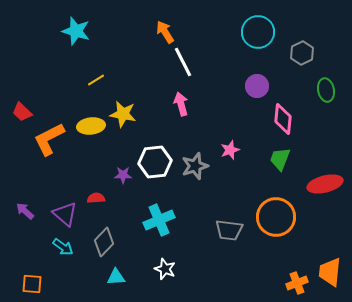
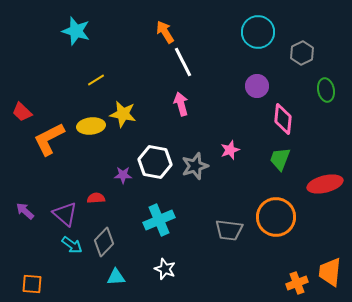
white hexagon: rotated 16 degrees clockwise
cyan arrow: moved 9 px right, 2 px up
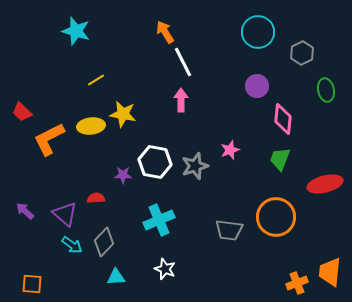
pink arrow: moved 4 px up; rotated 15 degrees clockwise
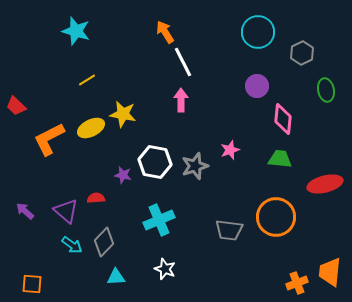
yellow line: moved 9 px left
red trapezoid: moved 6 px left, 6 px up
yellow ellipse: moved 2 px down; rotated 20 degrees counterclockwise
green trapezoid: rotated 75 degrees clockwise
purple star: rotated 12 degrees clockwise
purple triangle: moved 1 px right, 3 px up
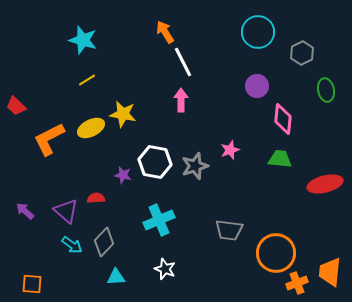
cyan star: moved 7 px right, 9 px down
orange circle: moved 36 px down
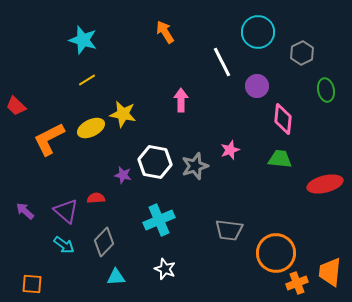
white line: moved 39 px right
cyan arrow: moved 8 px left
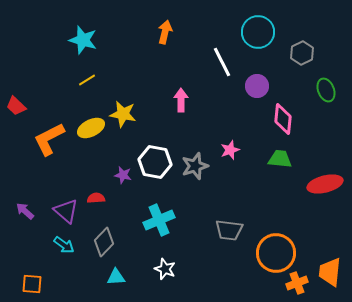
orange arrow: rotated 45 degrees clockwise
green ellipse: rotated 10 degrees counterclockwise
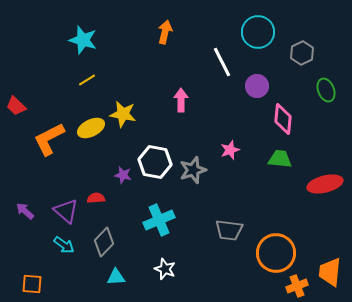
gray star: moved 2 px left, 4 px down
orange cross: moved 3 px down
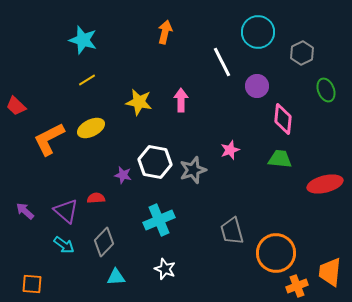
yellow star: moved 16 px right, 12 px up
gray trapezoid: moved 3 px right, 1 px down; rotated 68 degrees clockwise
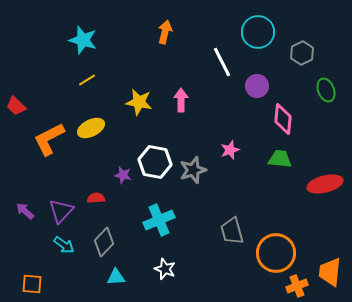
purple triangle: moved 5 px left; rotated 32 degrees clockwise
